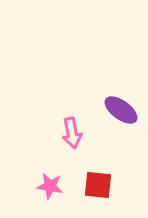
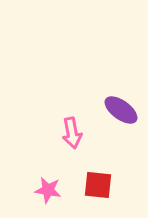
pink star: moved 2 px left, 4 px down
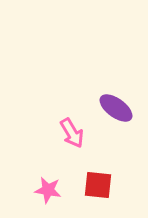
purple ellipse: moved 5 px left, 2 px up
pink arrow: rotated 20 degrees counterclockwise
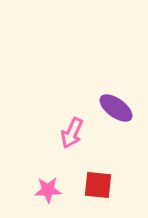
pink arrow: rotated 56 degrees clockwise
pink star: rotated 12 degrees counterclockwise
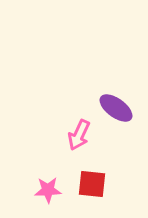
pink arrow: moved 7 px right, 2 px down
red square: moved 6 px left, 1 px up
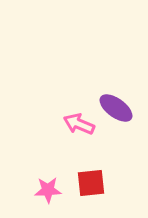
pink arrow: moved 11 px up; rotated 88 degrees clockwise
red square: moved 1 px left, 1 px up; rotated 12 degrees counterclockwise
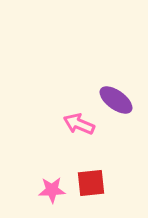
purple ellipse: moved 8 px up
pink star: moved 4 px right
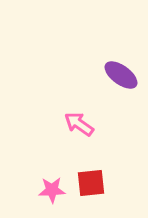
purple ellipse: moved 5 px right, 25 px up
pink arrow: rotated 12 degrees clockwise
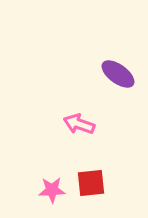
purple ellipse: moved 3 px left, 1 px up
pink arrow: rotated 16 degrees counterclockwise
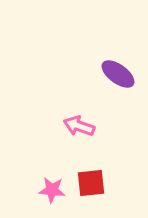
pink arrow: moved 2 px down
pink star: rotated 8 degrees clockwise
